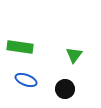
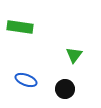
green rectangle: moved 20 px up
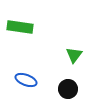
black circle: moved 3 px right
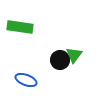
black circle: moved 8 px left, 29 px up
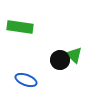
green triangle: rotated 24 degrees counterclockwise
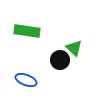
green rectangle: moved 7 px right, 4 px down
green triangle: moved 7 px up
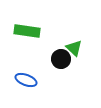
black circle: moved 1 px right, 1 px up
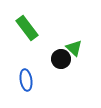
green rectangle: moved 3 px up; rotated 45 degrees clockwise
blue ellipse: rotated 60 degrees clockwise
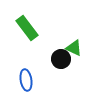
green triangle: rotated 18 degrees counterclockwise
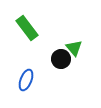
green triangle: rotated 24 degrees clockwise
blue ellipse: rotated 30 degrees clockwise
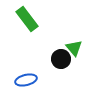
green rectangle: moved 9 px up
blue ellipse: rotated 55 degrees clockwise
